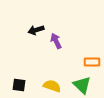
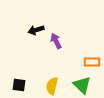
yellow semicircle: rotated 96 degrees counterclockwise
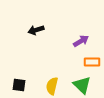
purple arrow: moved 25 px right; rotated 84 degrees clockwise
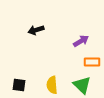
yellow semicircle: moved 1 px up; rotated 18 degrees counterclockwise
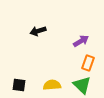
black arrow: moved 2 px right, 1 px down
orange rectangle: moved 4 px left, 1 px down; rotated 70 degrees counterclockwise
yellow semicircle: rotated 90 degrees clockwise
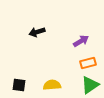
black arrow: moved 1 px left, 1 px down
orange rectangle: rotated 56 degrees clockwise
green triangle: moved 8 px right; rotated 42 degrees clockwise
